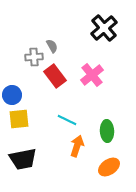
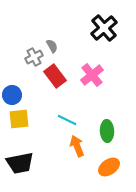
gray cross: rotated 24 degrees counterclockwise
orange arrow: rotated 40 degrees counterclockwise
black trapezoid: moved 3 px left, 4 px down
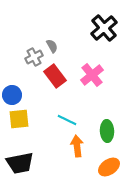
orange arrow: rotated 15 degrees clockwise
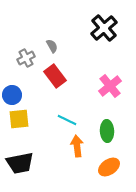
gray cross: moved 8 px left, 1 px down
pink cross: moved 18 px right, 11 px down
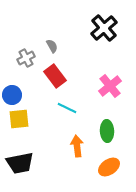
cyan line: moved 12 px up
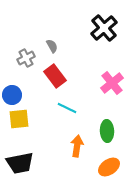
pink cross: moved 2 px right, 3 px up
orange arrow: rotated 15 degrees clockwise
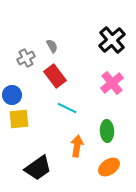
black cross: moved 8 px right, 12 px down
black trapezoid: moved 18 px right, 5 px down; rotated 24 degrees counterclockwise
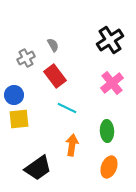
black cross: moved 2 px left; rotated 8 degrees clockwise
gray semicircle: moved 1 px right, 1 px up
blue circle: moved 2 px right
orange arrow: moved 5 px left, 1 px up
orange ellipse: rotated 35 degrees counterclockwise
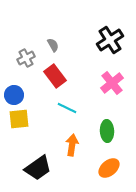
orange ellipse: moved 1 px down; rotated 30 degrees clockwise
